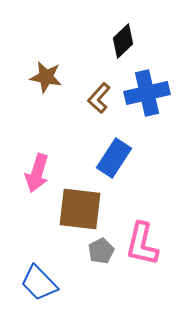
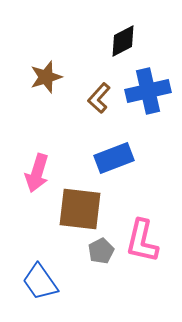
black diamond: rotated 16 degrees clockwise
brown star: rotated 28 degrees counterclockwise
blue cross: moved 1 px right, 2 px up
blue rectangle: rotated 36 degrees clockwise
pink L-shape: moved 3 px up
blue trapezoid: moved 1 px right, 1 px up; rotated 9 degrees clockwise
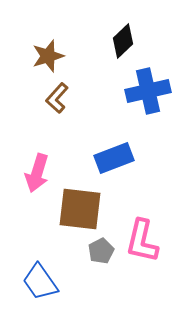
black diamond: rotated 16 degrees counterclockwise
brown star: moved 2 px right, 21 px up
brown L-shape: moved 42 px left
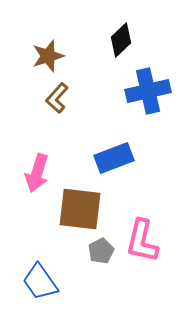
black diamond: moved 2 px left, 1 px up
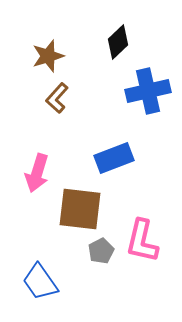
black diamond: moved 3 px left, 2 px down
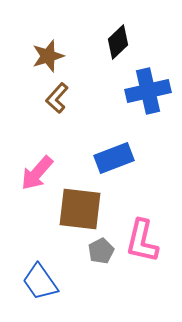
pink arrow: rotated 24 degrees clockwise
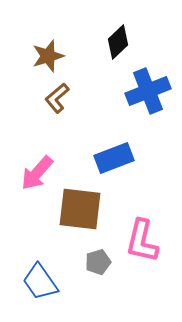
blue cross: rotated 9 degrees counterclockwise
brown L-shape: rotated 8 degrees clockwise
gray pentagon: moved 3 px left, 11 px down; rotated 10 degrees clockwise
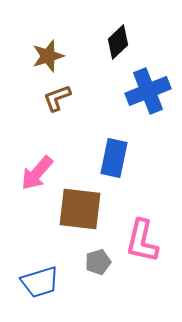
brown L-shape: rotated 20 degrees clockwise
blue rectangle: rotated 57 degrees counterclockwise
blue trapezoid: rotated 72 degrees counterclockwise
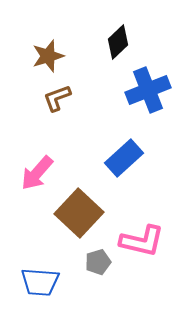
blue cross: moved 1 px up
blue rectangle: moved 10 px right; rotated 36 degrees clockwise
brown square: moved 1 px left, 4 px down; rotated 36 degrees clockwise
pink L-shape: rotated 90 degrees counterclockwise
blue trapezoid: rotated 21 degrees clockwise
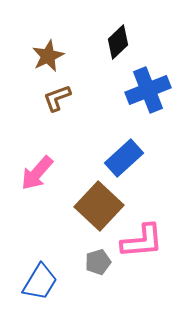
brown star: rotated 8 degrees counterclockwise
brown square: moved 20 px right, 7 px up
pink L-shape: rotated 18 degrees counterclockwise
blue trapezoid: rotated 63 degrees counterclockwise
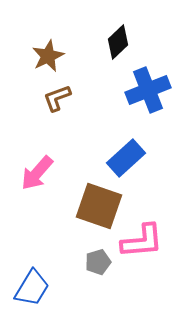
blue rectangle: moved 2 px right
brown square: rotated 24 degrees counterclockwise
blue trapezoid: moved 8 px left, 6 px down
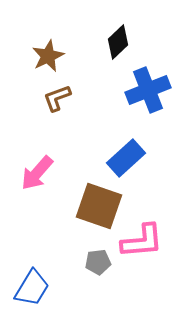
gray pentagon: rotated 10 degrees clockwise
